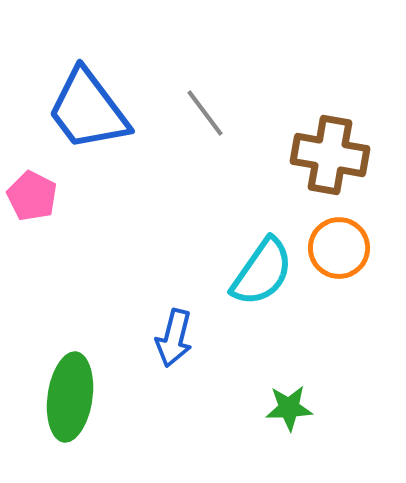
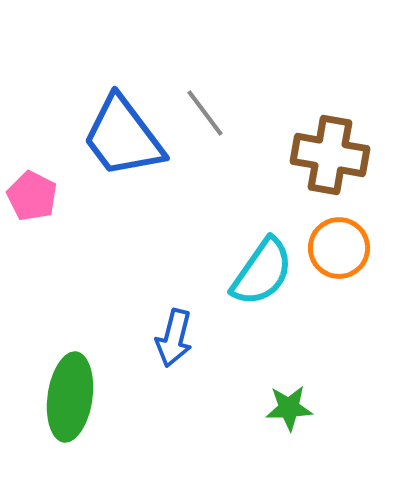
blue trapezoid: moved 35 px right, 27 px down
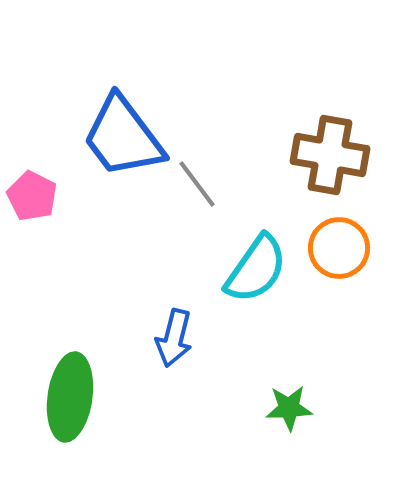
gray line: moved 8 px left, 71 px down
cyan semicircle: moved 6 px left, 3 px up
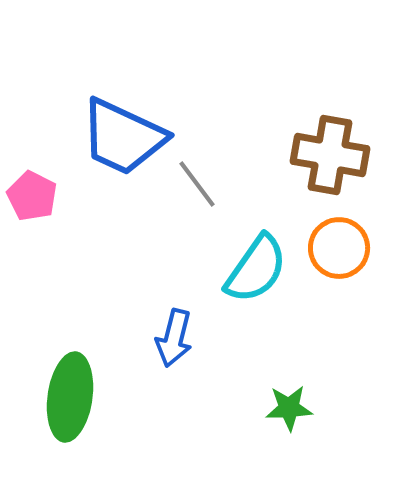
blue trapezoid: rotated 28 degrees counterclockwise
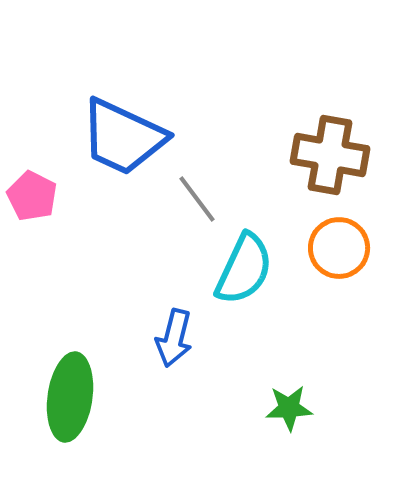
gray line: moved 15 px down
cyan semicircle: moved 12 px left; rotated 10 degrees counterclockwise
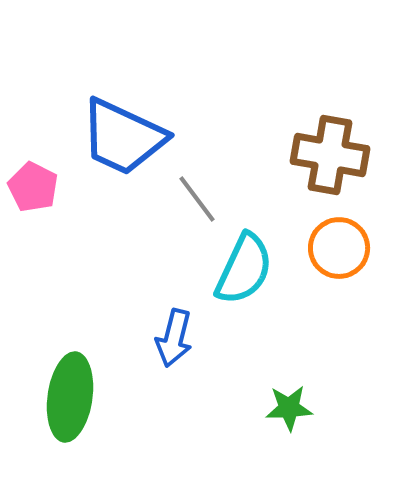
pink pentagon: moved 1 px right, 9 px up
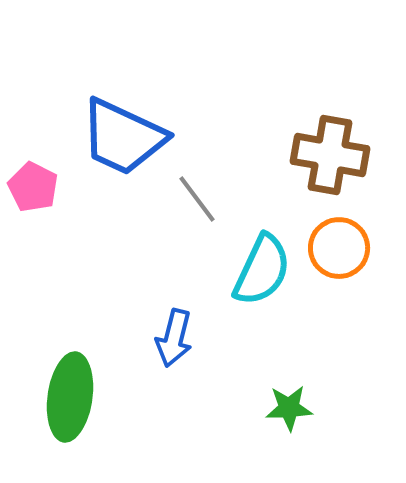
cyan semicircle: moved 18 px right, 1 px down
